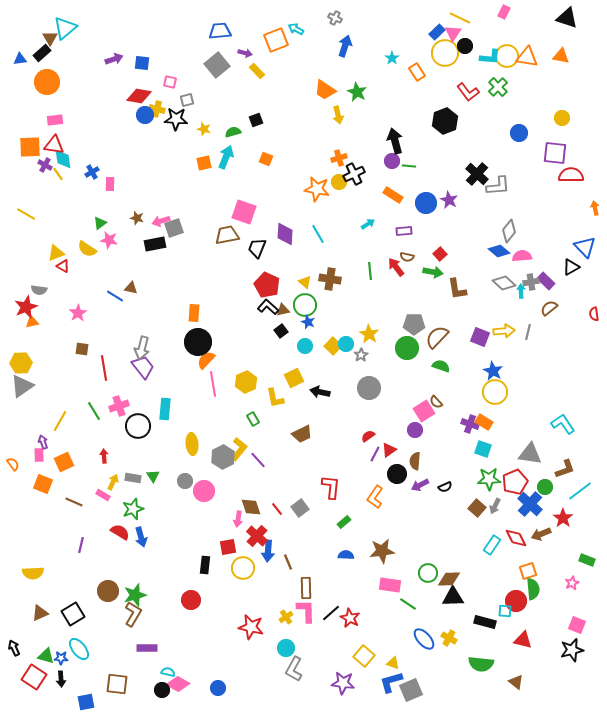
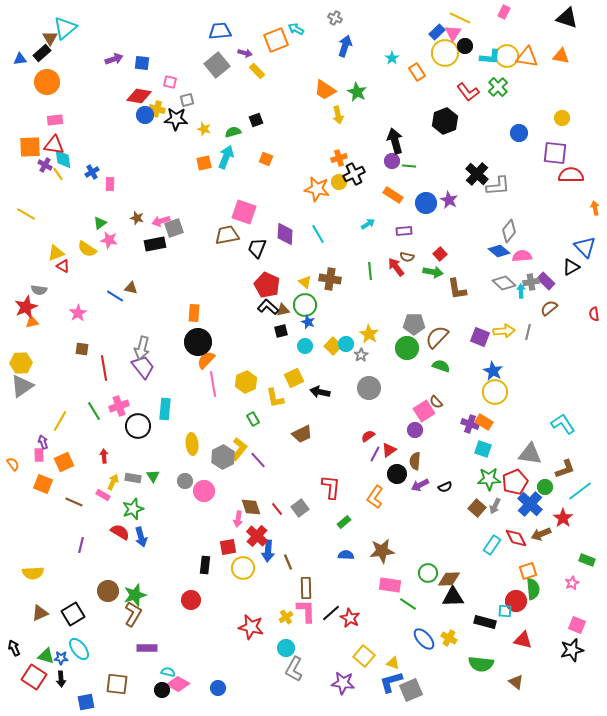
black square at (281, 331): rotated 24 degrees clockwise
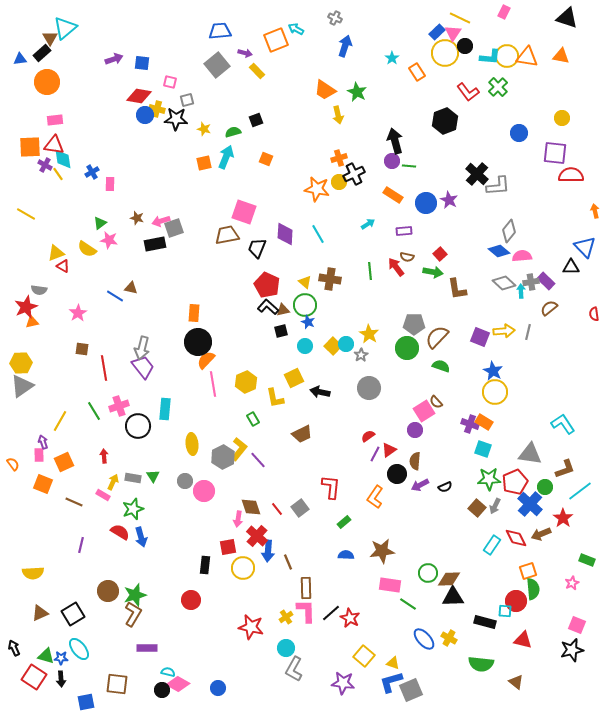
orange arrow at (595, 208): moved 3 px down
black triangle at (571, 267): rotated 30 degrees clockwise
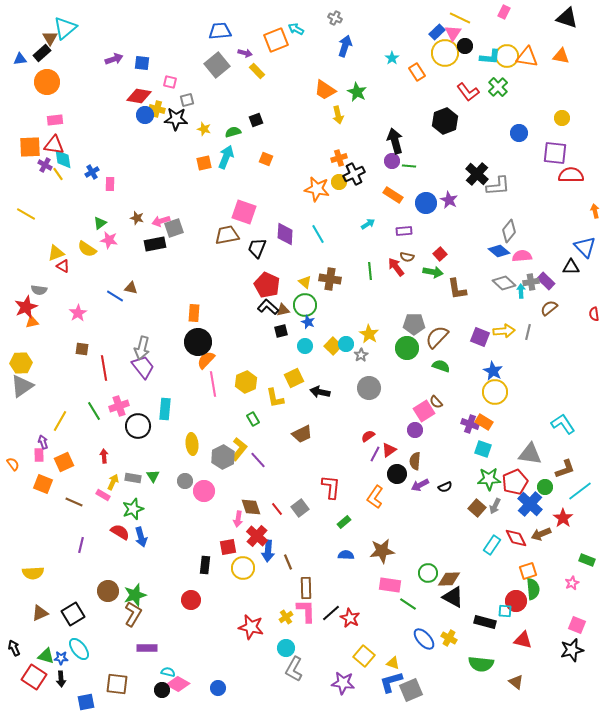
black triangle at (453, 597): rotated 30 degrees clockwise
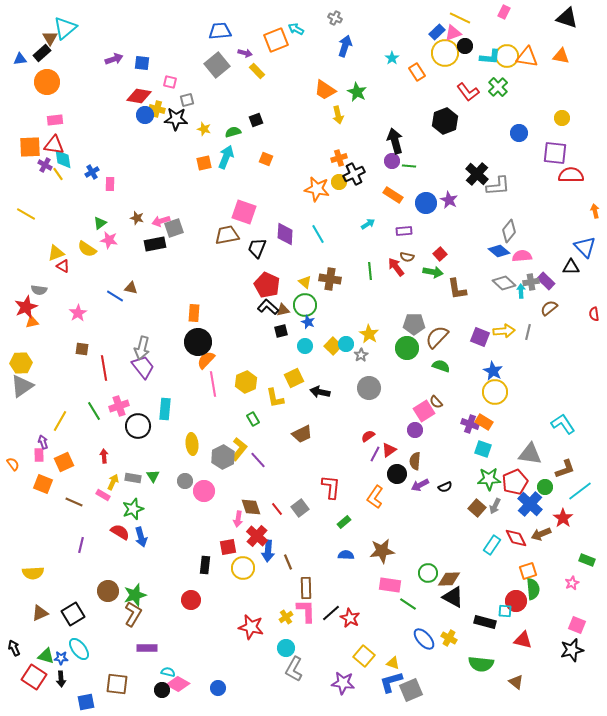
pink triangle at (453, 33): rotated 36 degrees clockwise
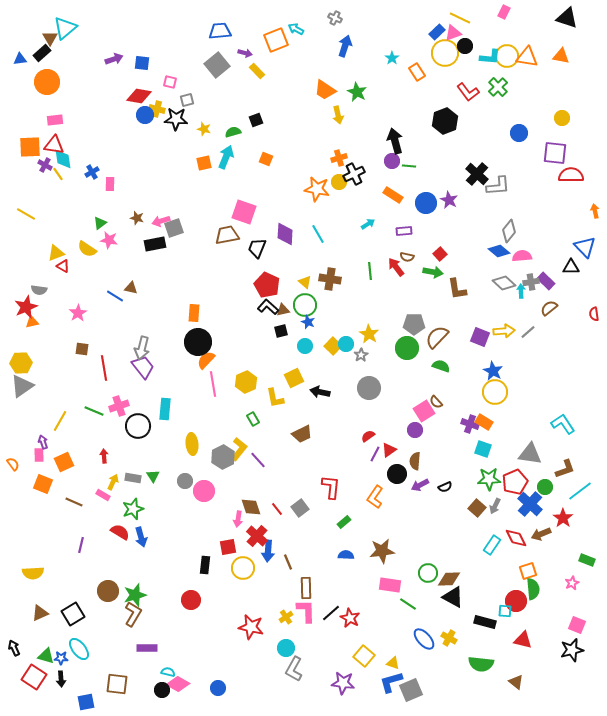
gray line at (528, 332): rotated 35 degrees clockwise
green line at (94, 411): rotated 36 degrees counterclockwise
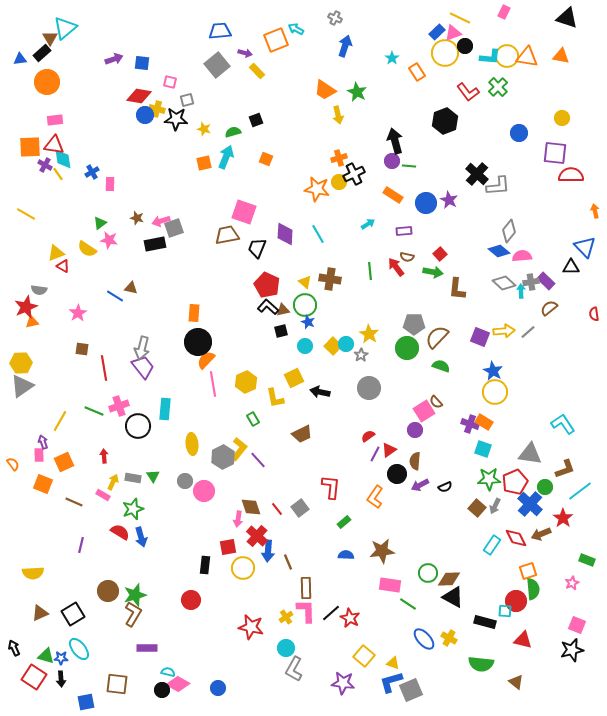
brown L-shape at (457, 289): rotated 15 degrees clockwise
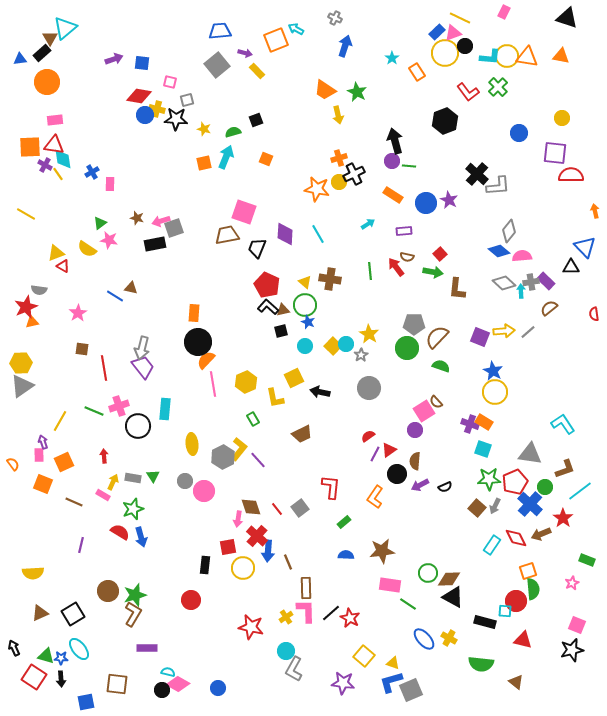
cyan circle at (286, 648): moved 3 px down
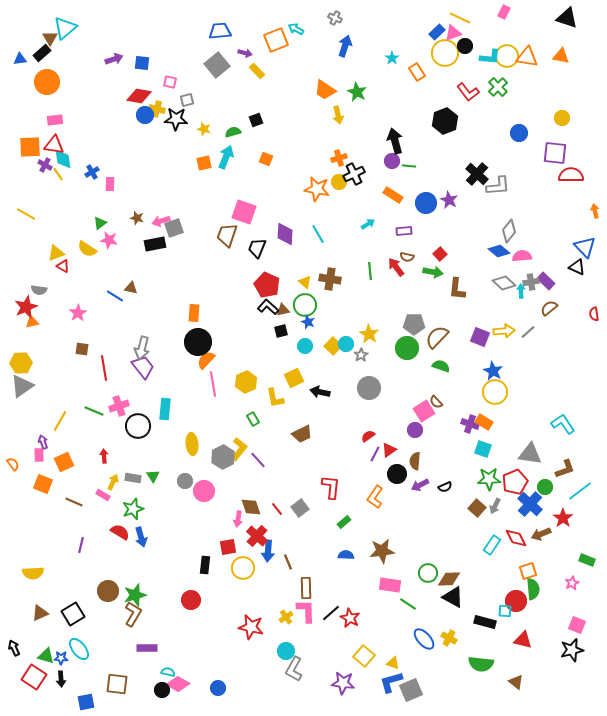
brown trapezoid at (227, 235): rotated 60 degrees counterclockwise
black triangle at (571, 267): moved 6 px right; rotated 24 degrees clockwise
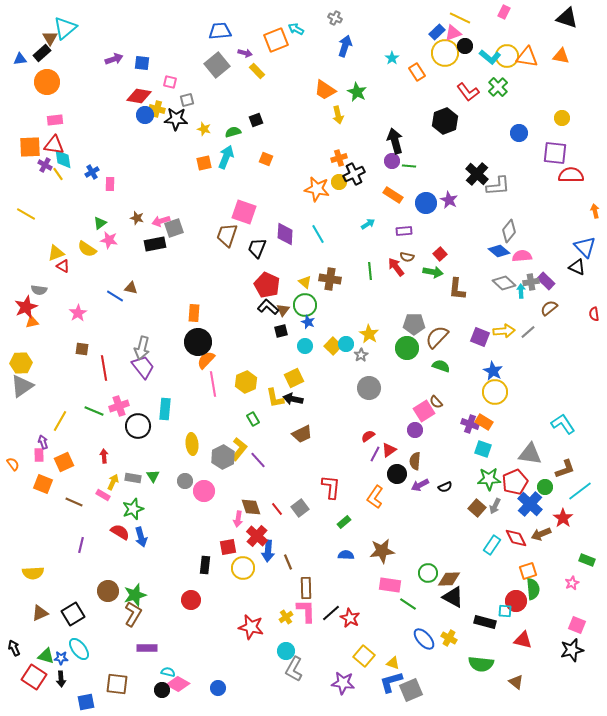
cyan L-shape at (490, 57): rotated 35 degrees clockwise
brown triangle at (283, 310): rotated 40 degrees counterclockwise
black arrow at (320, 392): moved 27 px left, 7 px down
